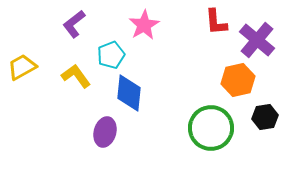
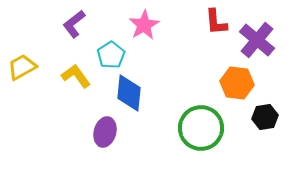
cyan pentagon: rotated 12 degrees counterclockwise
orange hexagon: moved 1 px left, 3 px down; rotated 20 degrees clockwise
green circle: moved 10 px left
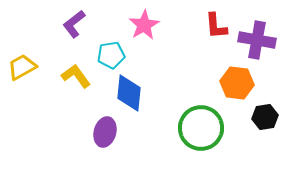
red L-shape: moved 4 px down
purple cross: rotated 30 degrees counterclockwise
cyan pentagon: rotated 24 degrees clockwise
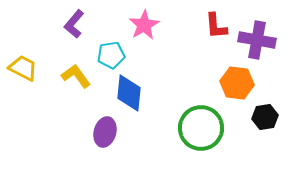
purple L-shape: rotated 12 degrees counterclockwise
yellow trapezoid: moved 1 px right, 1 px down; rotated 56 degrees clockwise
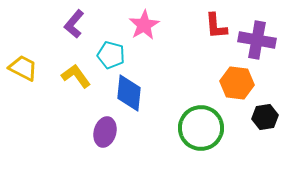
cyan pentagon: rotated 24 degrees clockwise
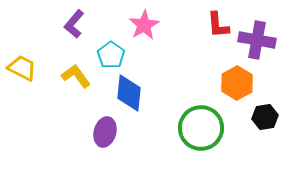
red L-shape: moved 2 px right, 1 px up
cyan pentagon: rotated 20 degrees clockwise
yellow trapezoid: moved 1 px left
orange hexagon: rotated 24 degrees clockwise
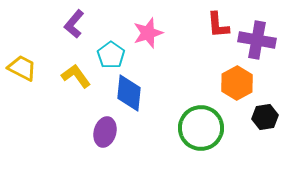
pink star: moved 4 px right, 8 px down; rotated 12 degrees clockwise
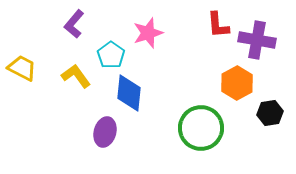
black hexagon: moved 5 px right, 4 px up
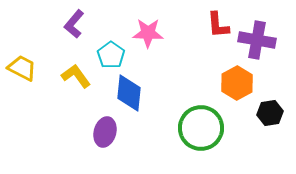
pink star: rotated 20 degrees clockwise
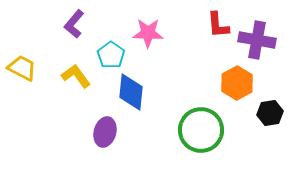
blue diamond: moved 2 px right, 1 px up
green circle: moved 2 px down
